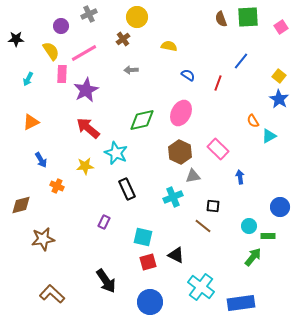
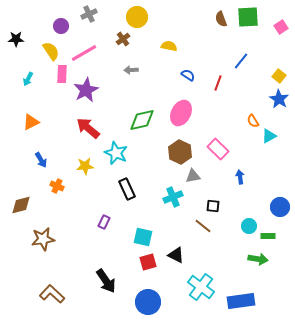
green arrow at (253, 257): moved 5 px right, 2 px down; rotated 60 degrees clockwise
blue circle at (150, 302): moved 2 px left
blue rectangle at (241, 303): moved 2 px up
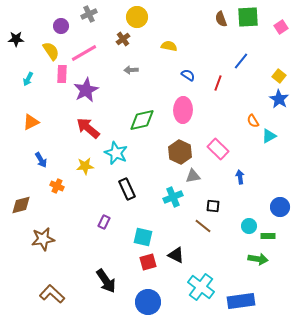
pink ellipse at (181, 113): moved 2 px right, 3 px up; rotated 25 degrees counterclockwise
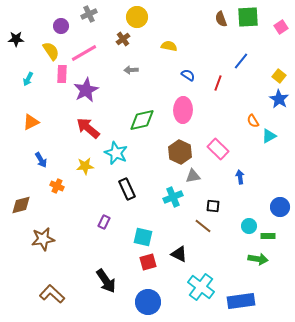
black triangle at (176, 255): moved 3 px right, 1 px up
